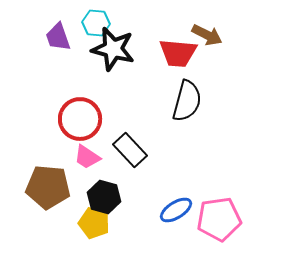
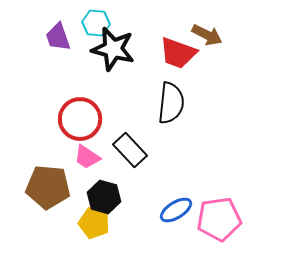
red trapezoid: rotated 15 degrees clockwise
black semicircle: moved 16 px left, 2 px down; rotated 9 degrees counterclockwise
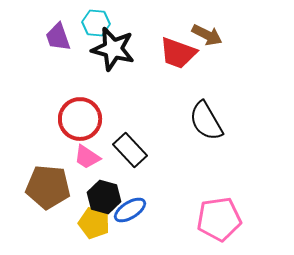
black semicircle: moved 35 px right, 18 px down; rotated 144 degrees clockwise
blue ellipse: moved 46 px left
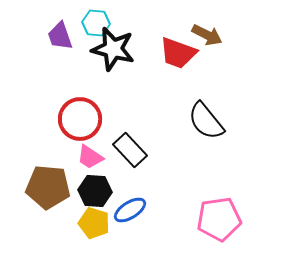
purple trapezoid: moved 2 px right, 1 px up
black semicircle: rotated 9 degrees counterclockwise
pink trapezoid: moved 3 px right
black hexagon: moved 9 px left, 6 px up; rotated 12 degrees counterclockwise
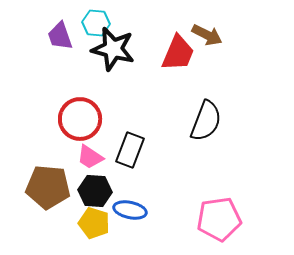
red trapezoid: rotated 87 degrees counterclockwise
black semicircle: rotated 120 degrees counterclockwise
black rectangle: rotated 64 degrees clockwise
blue ellipse: rotated 44 degrees clockwise
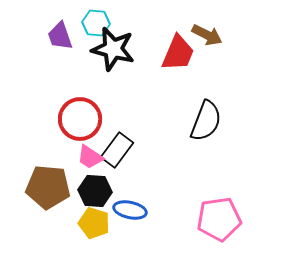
black rectangle: moved 13 px left; rotated 16 degrees clockwise
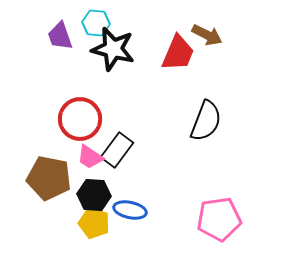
brown pentagon: moved 1 px right, 9 px up; rotated 6 degrees clockwise
black hexagon: moved 1 px left, 4 px down
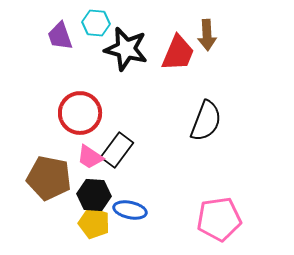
brown arrow: rotated 60 degrees clockwise
black star: moved 13 px right
red circle: moved 6 px up
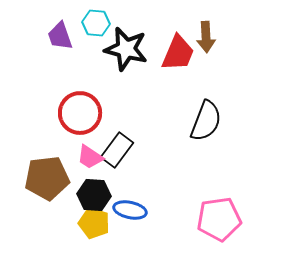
brown arrow: moved 1 px left, 2 px down
brown pentagon: moved 2 px left; rotated 18 degrees counterclockwise
